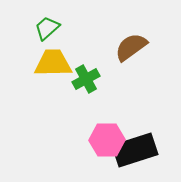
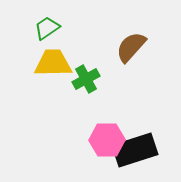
green trapezoid: rotated 8 degrees clockwise
brown semicircle: rotated 12 degrees counterclockwise
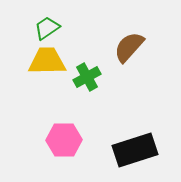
brown semicircle: moved 2 px left
yellow trapezoid: moved 6 px left, 2 px up
green cross: moved 1 px right, 2 px up
pink hexagon: moved 43 px left
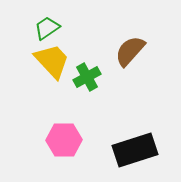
brown semicircle: moved 1 px right, 4 px down
yellow trapezoid: moved 5 px right; rotated 48 degrees clockwise
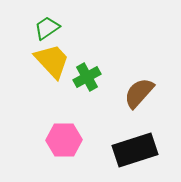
brown semicircle: moved 9 px right, 42 px down
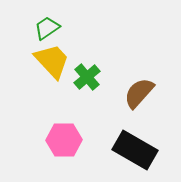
green cross: rotated 12 degrees counterclockwise
black rectangle: rotated 48 degrees clockwise
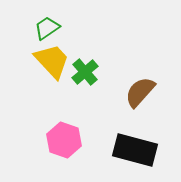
green cross: moved 2 px left, 5 px up
brown semicircle: moved 1 px right, 1 px up
pink hexagon: rotated 20 degrees clockwise
black rectangle: rotated 15 degrees counterclockwise
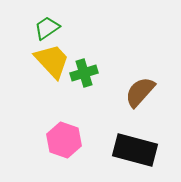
green cross: moved 1 px left, 1 px down; rotated 24 degrees clockwise
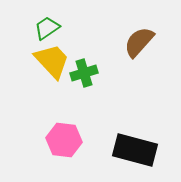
brown semicircle: moved 1 px left, 50 px up
pink hexagon: rotated 12 degrees counterclockwise
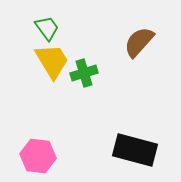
green trapezoid: rotated 88 degrees clockwise
yellow trapezoid: rotated 12 degrees clockwise
pink hexagon: moved 26 px left, 16 px down
